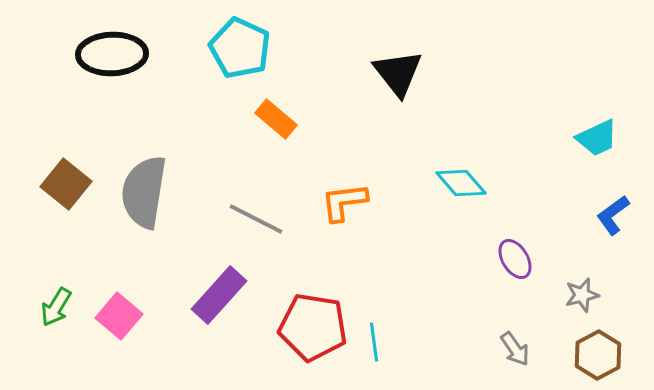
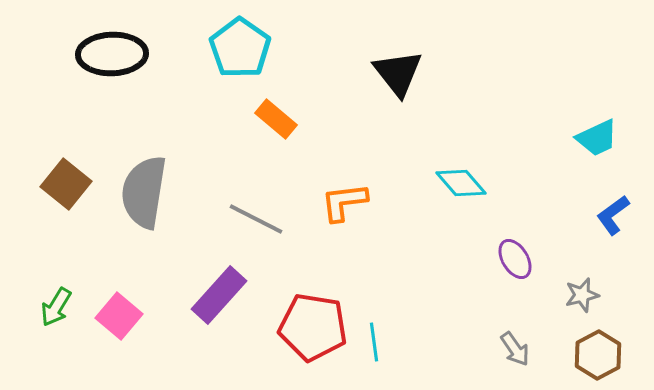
cyan pentagon: rotated 10 degrees clockwise
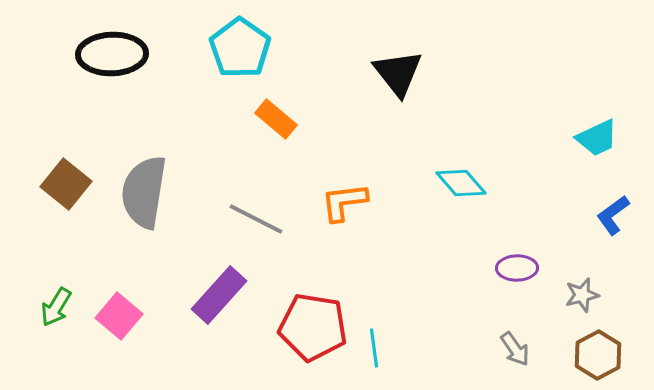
purple ellipse: moved 2 px right, 9 px down; rotated 60 degrees counterclockwise
cyan line: moved 6 px down
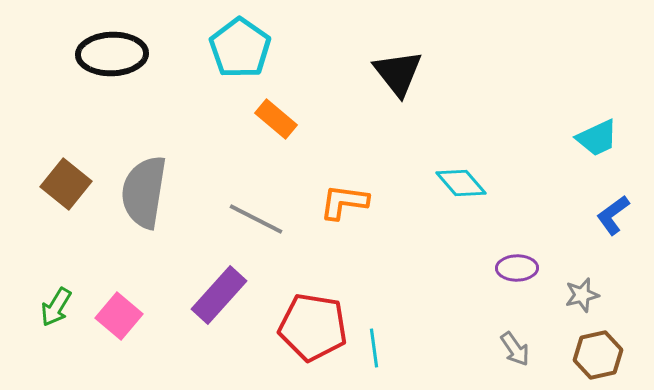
orange L-shape: rotated 15 degrees clockwise
brown hexagon: rotated 15 degrees clockwise
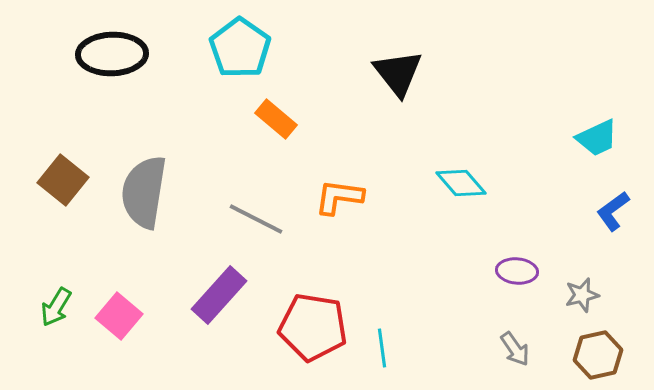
brown square: moved 3 px left, 4 px up
orange L-shape: moved 5 px left, 5 px up
blue L-shape: moved 4 px up
purple ellipse: moved 3 px down; rotated 6 degrees clockwise
cyan line: moved 8 px right
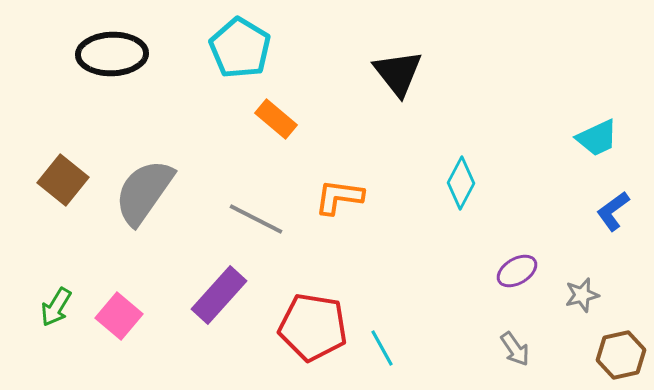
cyan pentagon: rotated 4 degrees counterclockwise
cyan diamond: rotated 69 degrees clockwise
gray semicircle: rotated 26 degrees clockwise
purple ellipse: rotated 36 degrees counterclockwise
cyan line: rotated 21 degrees counterclockwise
brown hexagon: moved 23 px right
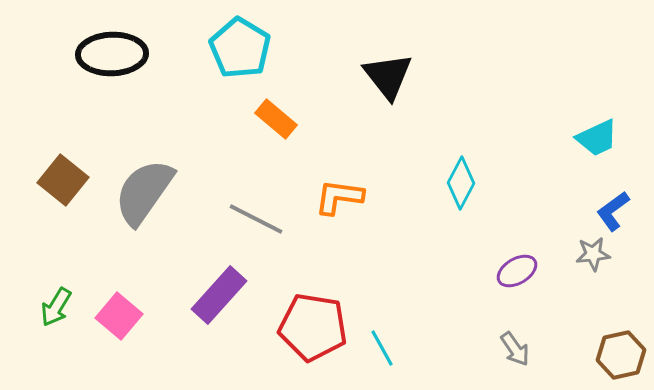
black triangle: moved 10 px left, 3 px down
gray star: moved 11 px right, 41 px up; rotated 8 degrees clockwise
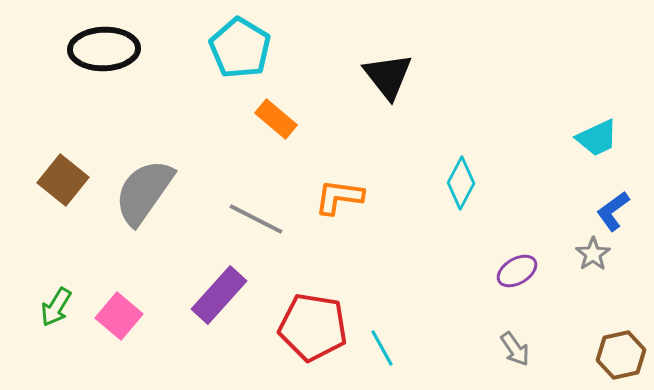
black ellipse: moved 8 px left, 5 px up
gray star: rotated 28 degrees counterclockwise
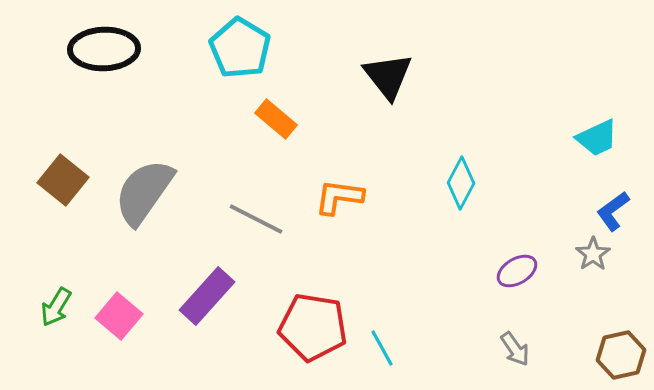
purple rectangle: moved 12 px left, 1 px down
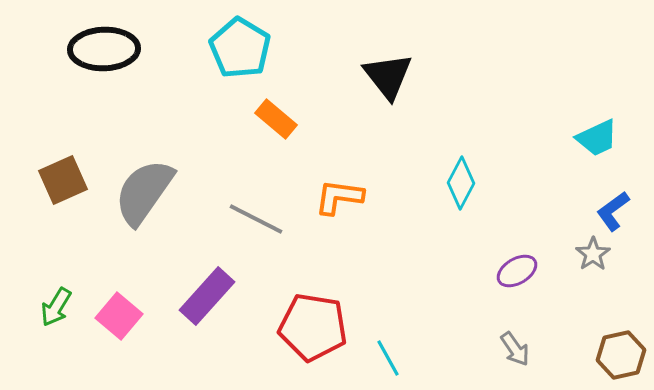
brown square: rotated 27 degrees clockwise
cyan line: moved 6 px right, 10 px down
